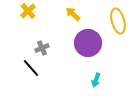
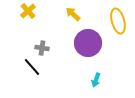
gray cross: rotated 32 degrees clockwise
black line: moved 1 px right, 1 px up
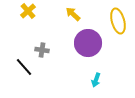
gray cross: moved 2 px down
black line: moved 8 px left
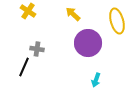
yellow cross: rotated 14 degrees counterclockwise
yellow ellipse: moved 1 px left
gray cross: moved 5 px left, 1 px up
black line: rotated 66 degrees clockwise
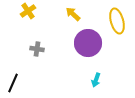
yellow cross: rotated 21 degrees clockwise
black line: moved 11 px left, 16 px down
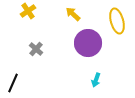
gray cross: moved 1 px left; rotated 32 degrees clockwise
